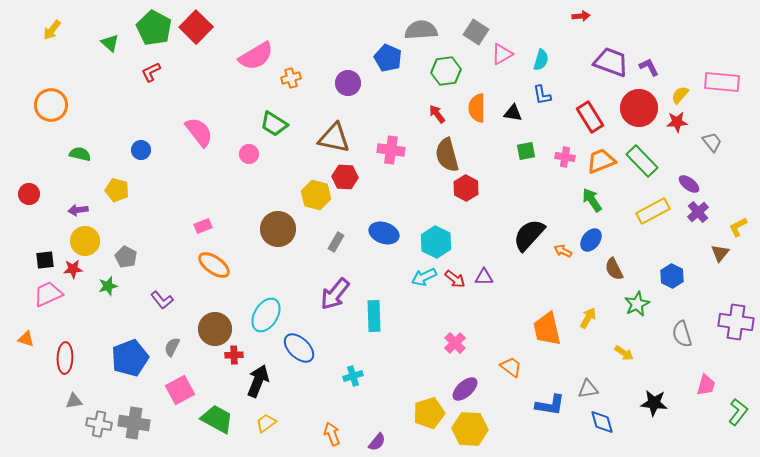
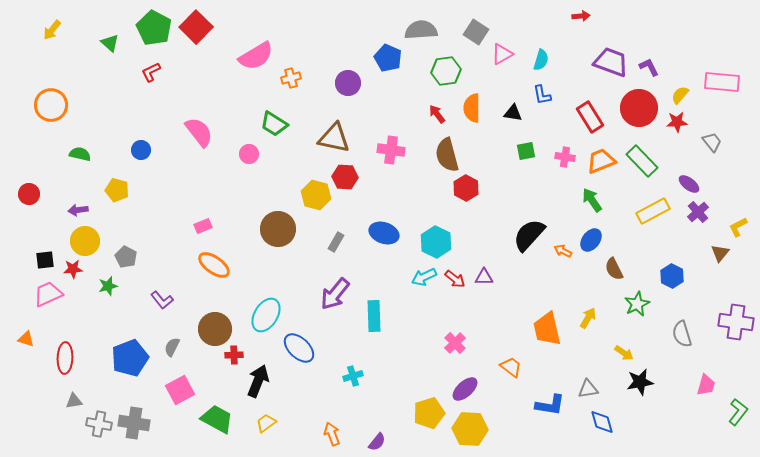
orange semicircle at (477, 108): moved 5 px left
black star at (654, 403): moved 14 px left, 21 px up; rotated 16 degrees counterclockwise
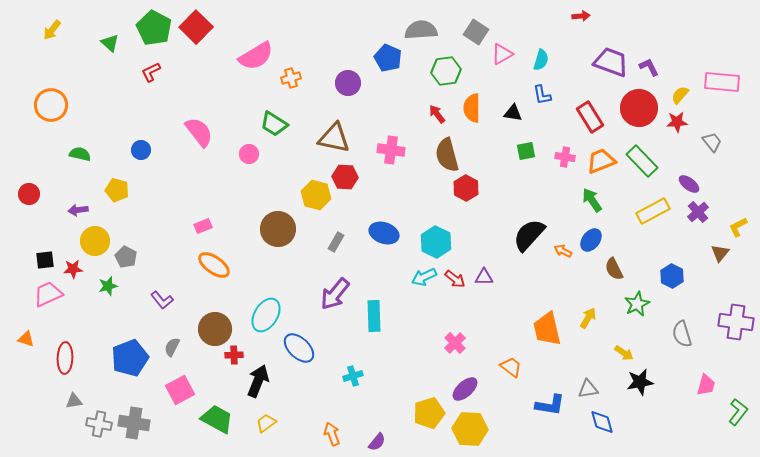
yellow circle at (85, 241): moved 10 px right
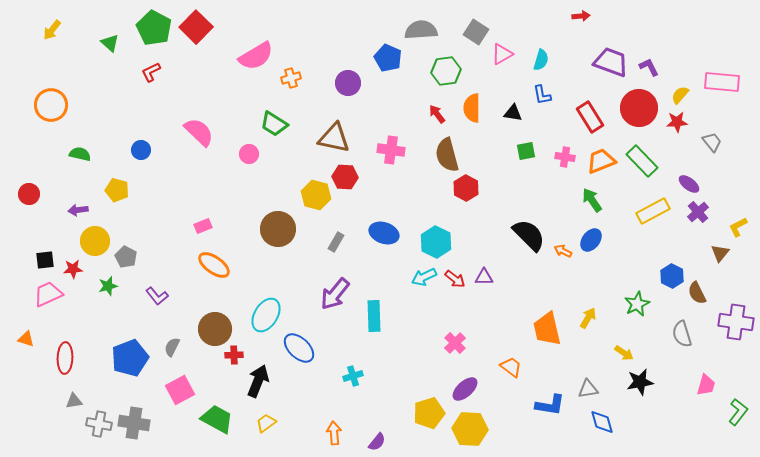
pink semicircle at (199, 132): rotated 8 degrees counterclockwise
black semicircle at (529, 235): rotated 93 degrees clockwise
brown semicircle at (614, 269): moved 83 px right, 24 px down
purple L-shape at (162, 300): moved 5 px left, 4 px up
orange arrow at (332, 434): moved 2 px right, 1 px up; rotated 15 degrees clockwise
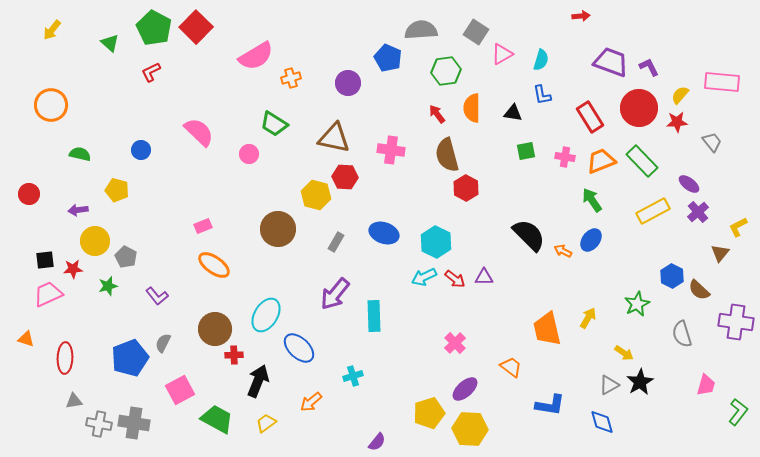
brown semicircle at (697, 293): moved 2 px right, 3 px up; rotated 20 degrees counterclockwise
gray semicircle at (172, 347): moved 9 px left, 4 px up
black star at (640, 382): rotated 20 degrees counterclockwise
gray triangle at (588, 389): moved 21 px right, 4 px up; rotated 20 degrees counterclockwise
orange arrow at (334, 433): moved 23 px left, 31 px up; rotated 125 degrees counterclockwise
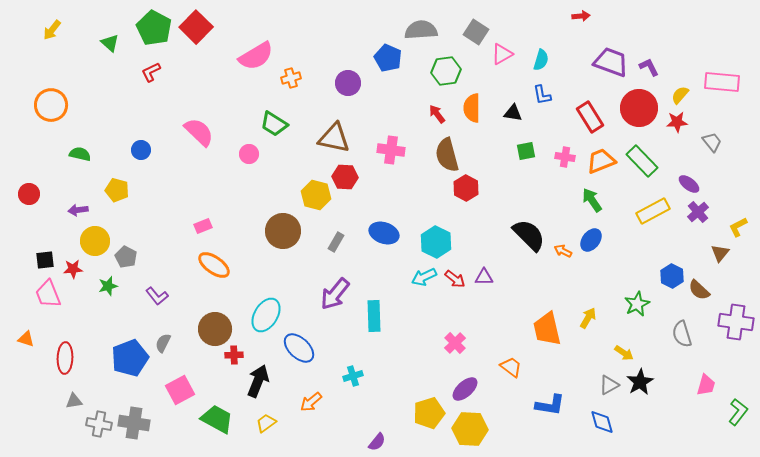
brown circle at (278, 229): moved 5 px right, 2 px down
pink trapezoid at (48, 294): rotated 88 degrees counterclockwise
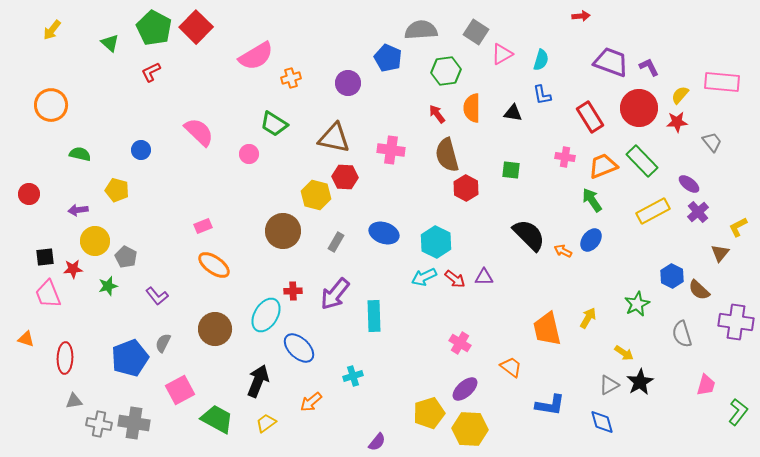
green square at (526, 151): moved 15 px left, 19 px down; rotated 18 degrees clockwise
orange trapezoid at (601, 161): moved 2 px right, 5 px down
black square at (45, 260): moved 3 px up
pink cross at (455, 343): moved 5 px right; rotated 15 degrees counterclockwise
red cross at (234, 355): moved 59 px right, 64 px up
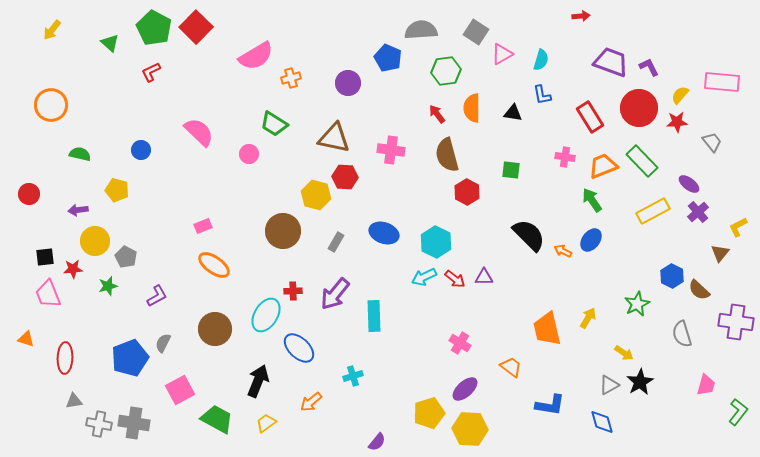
red hexagon at (466, 188): moved 1 px right, 4 px down
purple L-shape at (157, 296): rotated 80 degrees counterclockwise
